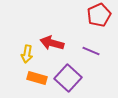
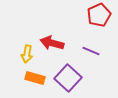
orange rectangle: moved 2 px left
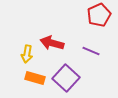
purple square: moved 2 px left
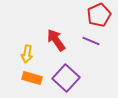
red arrow: moved 4 px right, 3 px up; rotated 40 degrees clockwise
purple line: moved 10 px up
orange rectangle: moved 3 px left
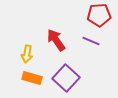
red pentagon: rotated 20 degrees clockwise
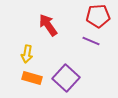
red pentagon: moved 1 px left, 1 px down
red arrow: moved 8 px left, 15 px up
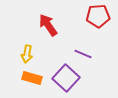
purple line: moved 8 px left, 13 px down
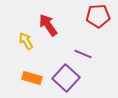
yellow arrow: moved 1 px left, 13 px up; rotated 138 degrees clockwise
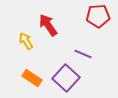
orange rectangle: rotated 18 degrees clockwise
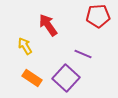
yellow arrow: moved 1 px left, 5 px down
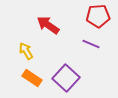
red arrow: rotated 20 degrees counterclockwise
yellow arrow: moved 1 px right, 5 px down
purple line: moved 8 px right, 10 px up
